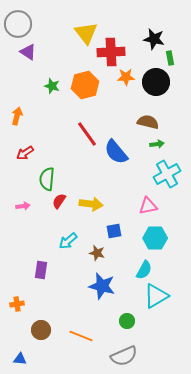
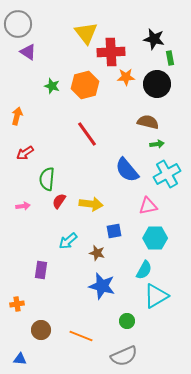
black circle: moved 1 px right, 2 px down
blue semicircle: moved 11 px right, 18 px down
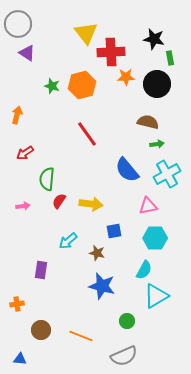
purple triangle: moved 1 px left, 1 px down
orange hexagon: moved 3 px left
orange arrow: moved 1 px up
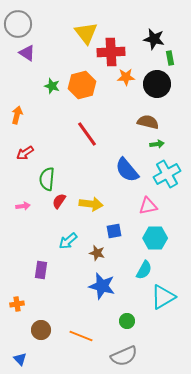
cyan triangle: moved 7 px right, 1 px down
blue triangle: rotated 40 degrees clockwise
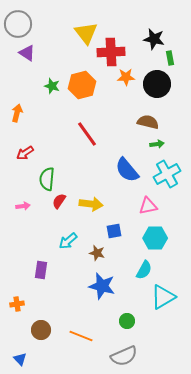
orange arrow: moved 2 px up
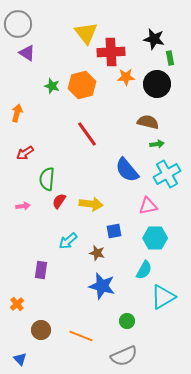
orange cross: rotated 32 degrees counterclockwise
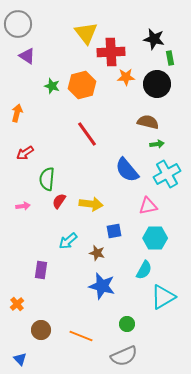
purple triangle: moved 3 px down
green circle: moved 3 px down
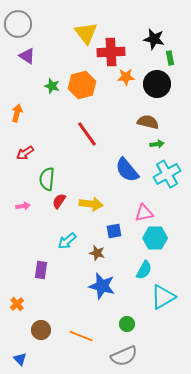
pink triangle: moved 4 px left, 7 px down
cyan arrow: moved 1 px left
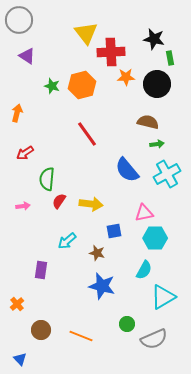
gray circle: moved 1 px right, 4 px up
gray semicircle: moved 30 px right, 17 px up
